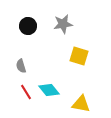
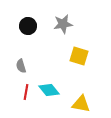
red line: rotated 42 degrees clockwise
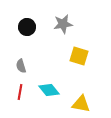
black circle: moved 1 px left, 1 px down
red line: moved 6 px left
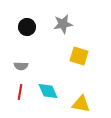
gray semicircle: rotated 72 degrees counterclockwise
cyan diamond: moved 1 px left, 1 px down; rotated 15 degrees clockwise
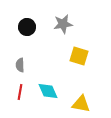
gray semicircle: moved 1 px left, 1 px up; rotated 88 degrees clockwise
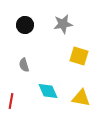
black circle: moved 2 px left, 2 px up
gray semicircle: moved 4 px right; rotated 16 degrees counterclockwise
red line: moved 9 px left, 9 px down
yellow triangle: moved 6 px up
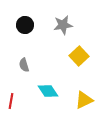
gray star: moved 1 px down
yellow square: rotated 30 degrees clockwise
cyan diamond: rotated 10 degrees counterclockwise
yellow triangle: moved 3 px right, 2 px down; rotated 36 degrees counterclockwise
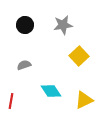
gray semicircle: rotated 88 degrees clockwise
cyan diamond: moved 3 px right
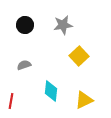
cyan diamond: rotated 40 degrees clockwise
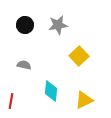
gray star: moved 5 px left
gray semicircle: rotated 32 degrees clockwise
